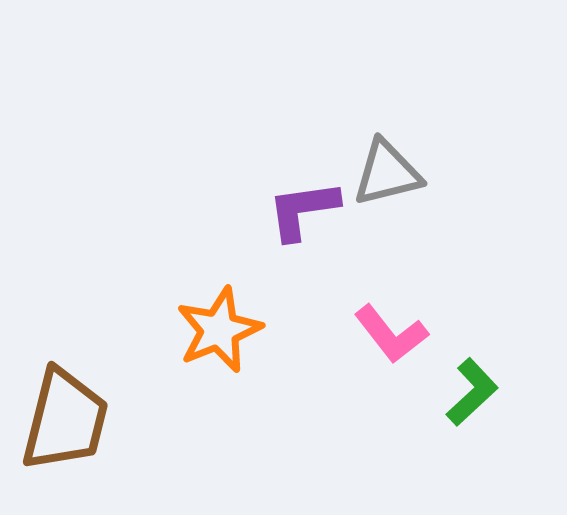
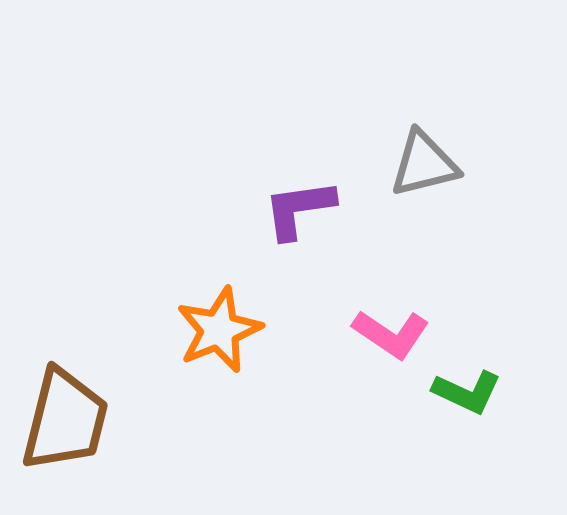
gray triangle: moved 37 px right, 9 px up
purple L-shape: moved 4 px left, 1 px up
pink L-shape: rotated 18 degrees counterclockwise
green L-shape: moved 5 px left; rotated 68 degrees clockwise
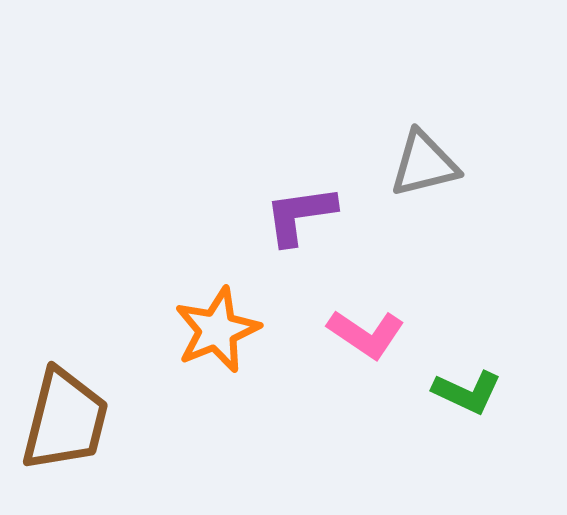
purple L-shape: moved 1 px right, 6 px down
orange star: moved 2 px left
pink L-shape: moved 25 px left
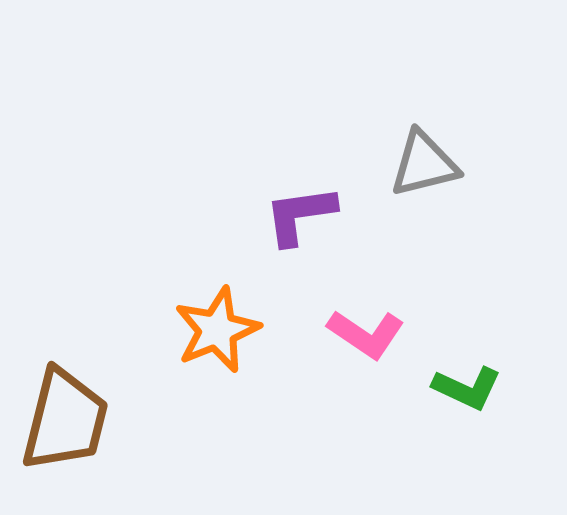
green L-shape: moved 4 px up
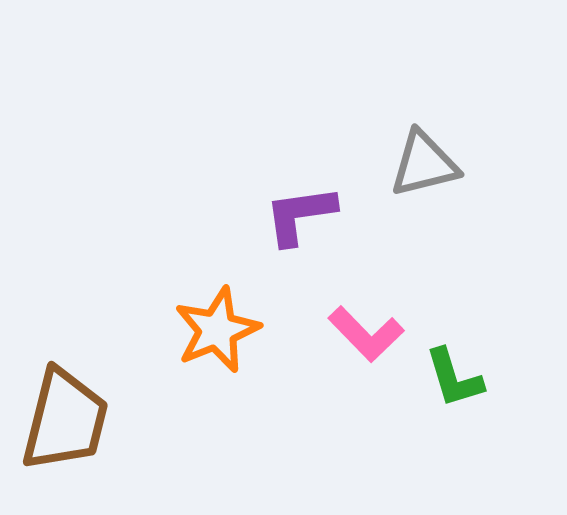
pink L-shape: rotated 12 degrees clockwise
green L-shape: moved 13 px left, 10 px up; rotated 48 degrees clockwise
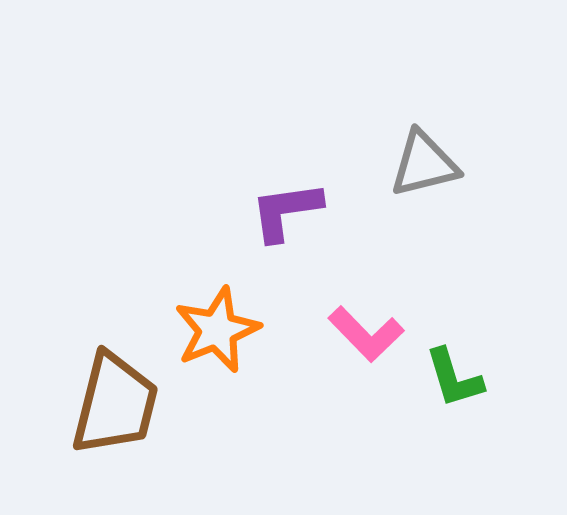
purple L-shape: moved 14 px left, 4 px up
brown trapezoid: moved 50 px right, 16 px up
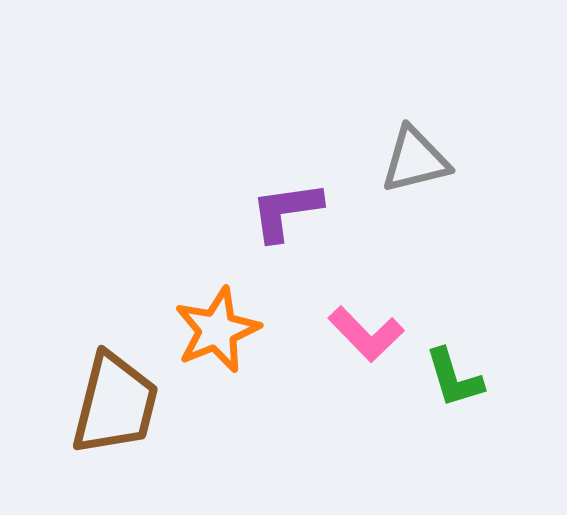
gray triangle: moved 9 px left, 4 px up
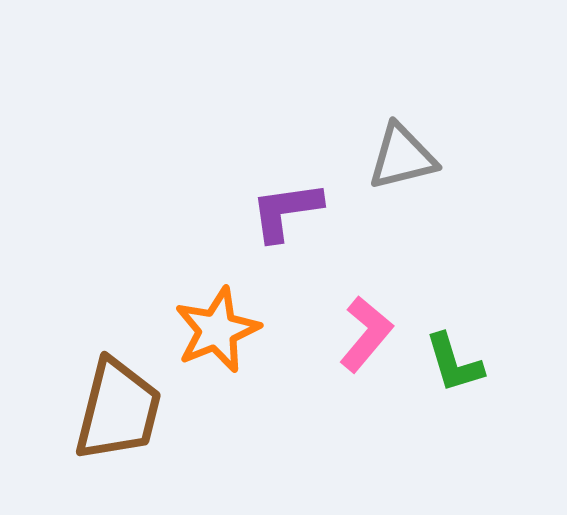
gray triangle: moved 13 px left, 3 px up
pink L-shape: rotated 96 degrees counterclockwise
green L-shape: moved 15 px up
brown trapezoid: moved 3 px right, 6 px down
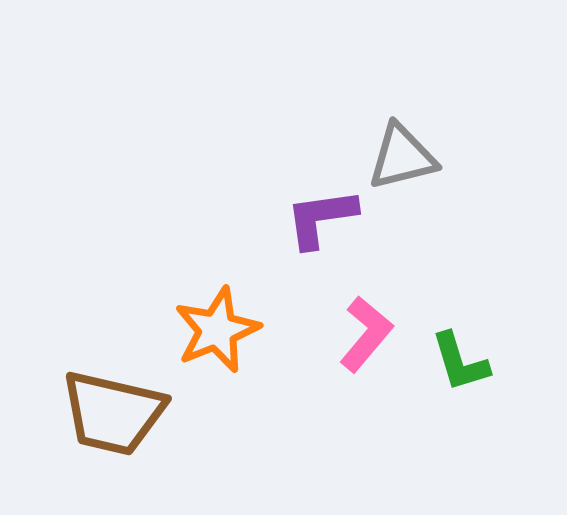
purple L-shape: moved 35 px right, 7 px down
green L-shape: moved 6 px right, 1 px up
brown trapezoid: moved 5 px left, 3 px down; rotated 89 degrees clockwise
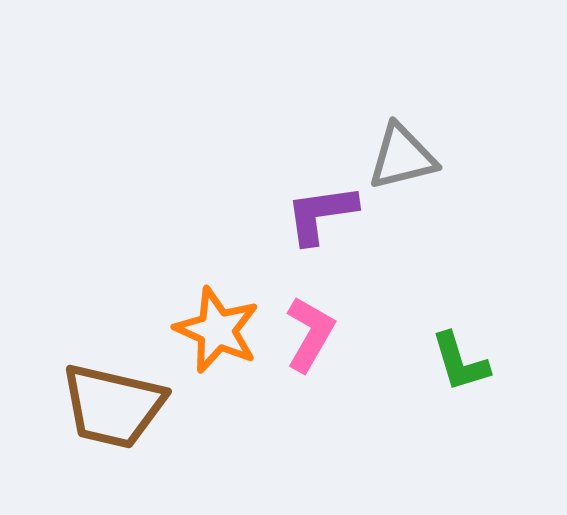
purple L-shape: moved 4 px up
orange star: rotated 26 degrees counterclockwise
pink L-shape: moved 56 px left; rotated 10 degrees counterclockwise
brown trapezoid: moved 7 px up
